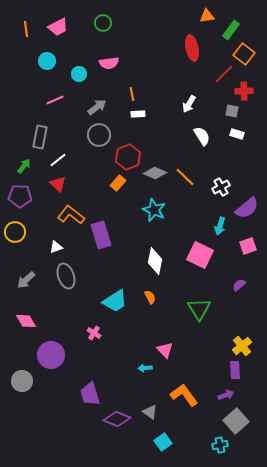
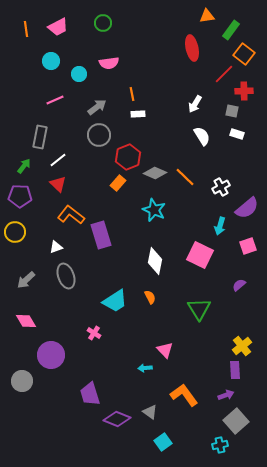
cyan circle at (47, 61): moved 4 px right
white arrow at (189, 104): moved 6 px right
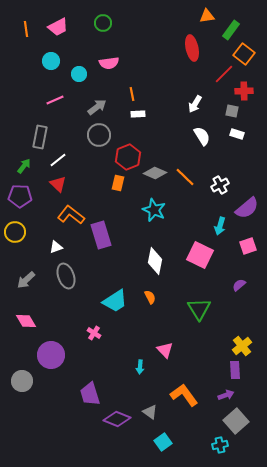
orange rectangle at (118, 183): rotated 28 degrees counterclockwise
white cross at (221, 187): moved 1 px left, 2 px up
cyan arrow at (145, 368): moved 5 px left, 1 px up; rotated 80 degrees counterclockwise
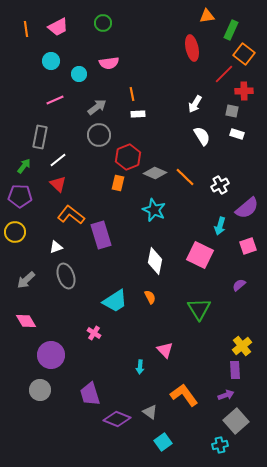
green rectangle at (231, 30): rotated 12 degrees counterclockwise
gray circle at (22, 381): moved 18 px right, 9 px down
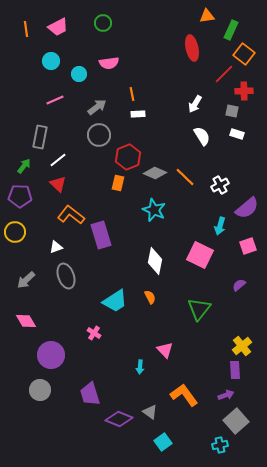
green triangle at (199, 309): rotated 10 degrees clockwise
purple diamond at (117, 419): moved 2 px right
